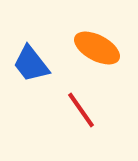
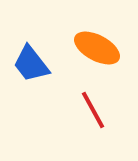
red line: moved 12 px right; rotated 6 degrees clockwise
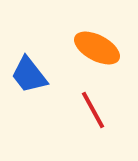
blue trapezoid: moved 2 px left, 11 px down
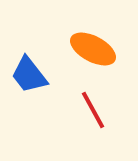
orange ellipse: moved 4 px left, 1 px down
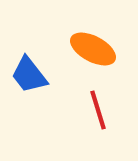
red line: moved 5 px right; rotated 12 degrees clockwise
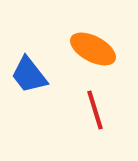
red line: moved 3 px left
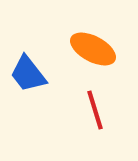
blue trapezoid: moved 1 px left, 1 px up
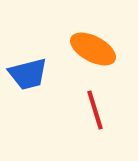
blue trapezoid: rotated 66 degrees counterclockwise
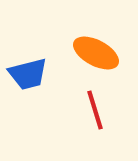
orange ellipse: moved 3 px right, 4 px down
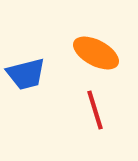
blue trapezoid: moved 2 px left
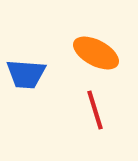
blue trapezoid: rotated 18 degrees clockwise
